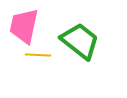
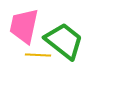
green trapezoid: moved 16 px left
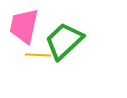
green trapezoid: rotated 81 degrees counterclockwise
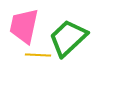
green trapezoid: moved 4 px right, 3 px up
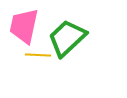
green trapezoid: moved 1 px left
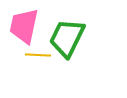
green trapezoid: rotated 21 degrees counterclockwise
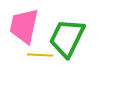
yellow line: moved 2 px right
